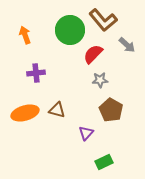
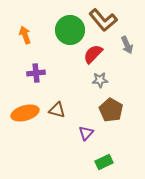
gray arrow: rotated 24 degrees clockwise
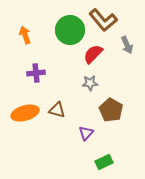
gray star: moved 10 px left, 3 px down
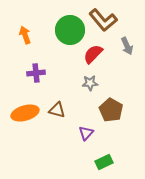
gray arrow: moved 1 px down
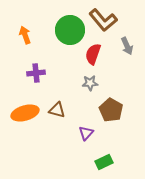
red semicircle: rotated 25 degrees counterclockwise
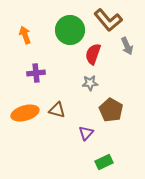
brown L-shape: moved 5 px right
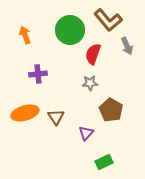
purple cross: moved 2 px right, 1 px down
brown triangle: moved 1 px left, 7 px down; rotated 42 degrees clockwise
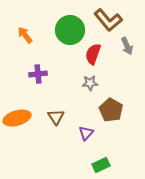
orange arrow: rotated 18 degrees counterclockwise
orange ellipse: moved 8 px left, 5 px down
green rectangle: moved 3 px left, 3 px down
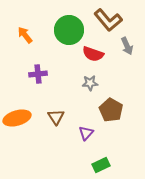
green circle: moved 1 px left
red semicircle: rotated 90 degrees counterclockwise
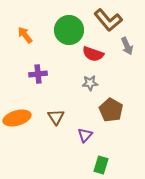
purple triangle: moved 1 px left, 2 px down
green rectangle: rotated 48 degrees counterclockwise
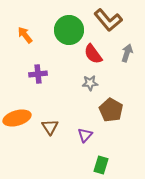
gray arrow: moved 7 px down; rotated 138 degrees counterclockwise
red semicircle: rotated 35 degrees clockwise
brown triangle: moved 6 px left, 10 px down
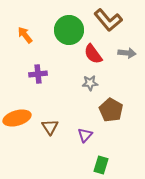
gray arrow: rotated 78 degrees clockwise
